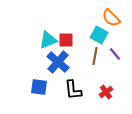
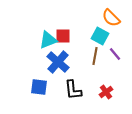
cyan square: moved 1 px right, 1 px down
red square: moved 3 px left, 4 px up
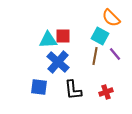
cyan triangle: rotated 18 degrees clockwise
red cross: rotated 16 degrees clockwise
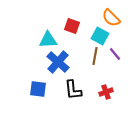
red square: moved 9 px right, 10 px up; rotated 21 degrees clockwise
blue square: moved 1 px left, 2 px down
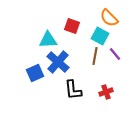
orange semicircle: moved 2 px left
blue square: moved 3 px left, 16 px up; rotated 30 degrees counterclockwise
